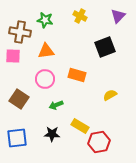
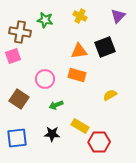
orange triangle: moved 33 px right
pink square: rotated 21 degrees counterclockwise
red hexagon: rotated 10 degrees clockwise
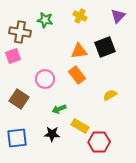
orange rectangle: rotated 36 degrees clockwise
green arrow: moved 3 px right, 4 px down
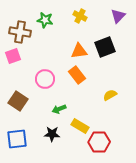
brown square: moved 1 px left, 2 px down
blue square: moved 1 px down
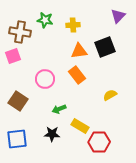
yellow cross: moved 7 px left, 9 px down; rotated 32 degrees counterclockwise
